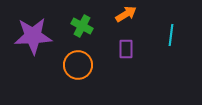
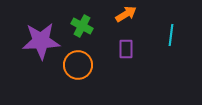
purple star: moved 8 px right, 5 px down
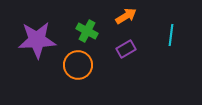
orange arrow: moved 2 px down
green cross: moved 5 px right, 5 px down
purple star: moved 4 px left, 1 px up
purple rectangle: rotated 60 degrees clockwise
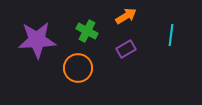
orange circle: moved 3 px down
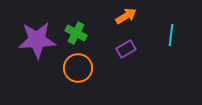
green cross: moved 11 px left, 2 px down
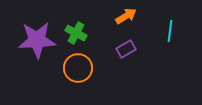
cyan line: moved 1 px left, 4 px up
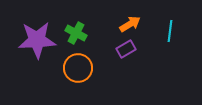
orange arrow: moved 4 px right, 8 px down
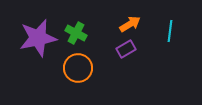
purple star: moved 1 px right, 2 px up; rotated 9 degrees counterclockwise
